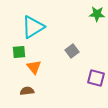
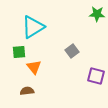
purple square: moved 2 px up
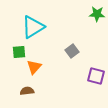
orange triangle: rotated 21 degrees clockwise
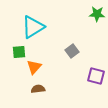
brown semicircle: moved 11 px right, 2 px up
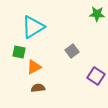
green square: rotated 16 degrees clockwise
orange triangle: rotated 21 degrees clockwise
purple square: rotated 18 degrees clockwise
brown semicircle: moved 1 px up
